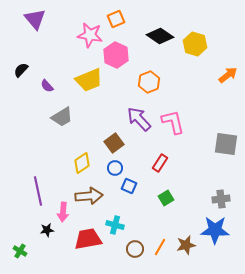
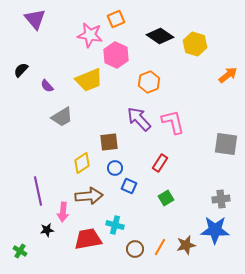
brown square: moved 5 px left, 1 px up; rotated 30 degrees clockwise
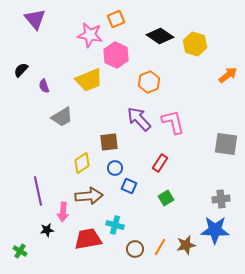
purple semicircle: moved 3 px left; rotated 24 degrees clockwise
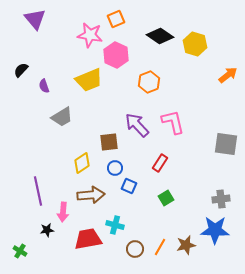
purple arrow: moved 2 px left, 6 px down
brown arrow: moved 2 px right, 1 px up
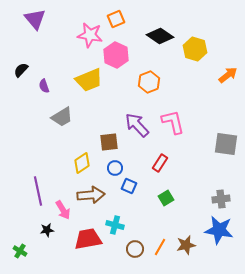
yellow hexagon: moved 5 px down
pink arrow: moved 2 px up; rotated 36 degrees counterclockwise
blue star: moved 4 px right; rotated 8 degrees clockwise
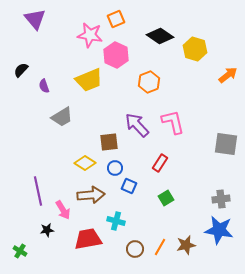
yellow diamond: moved 3 px right; rotated 65 degrees clockwise
cyan cross: moved 1 px right, 4 px up
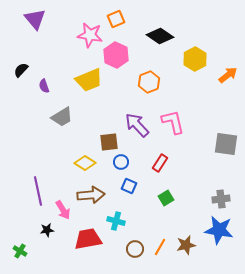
yellow hexagon: moved 10 px down; rotated 15 degrees clockwise
blue circle: moved 6 px right, 6 px up
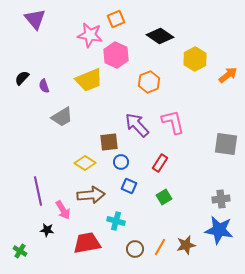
black semicircle: moved 1 px right, 8 px down
green square: moved 2 px left, 1 px up
black star: rotated 16 degrees clockwise
red trapezoid: moved 1 px left, 4 px down
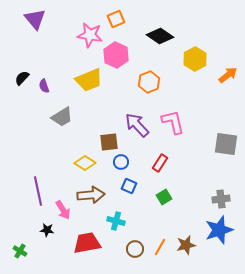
blue star: rotated 28 degrees counterclockwise
